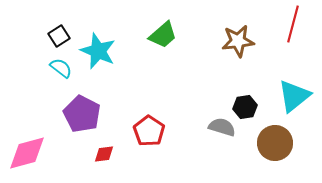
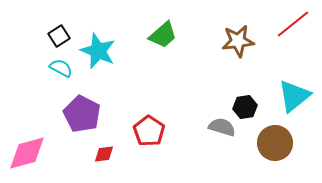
red line: rotated 36 degrees clockwise
cyan semicircle: rotated 10 degrees counterclockwise
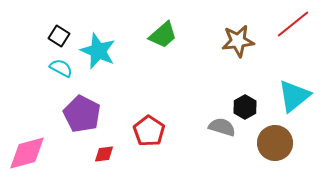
black square: rotated 25 degrees counterclockwise
black hexagon: rotated 20 degrees counterclockwise
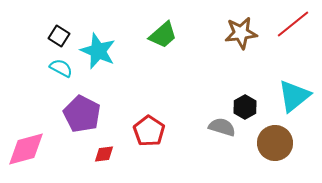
brown star: moved 3 px right, 8 px up
pink diamond: moved 1 px left, 4 px up
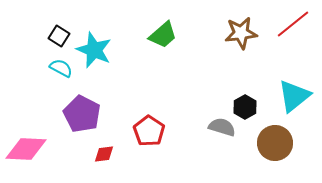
cyan star: moved 4 px left, 1 px up
pink diamond: rotated 18 degrees clockwise
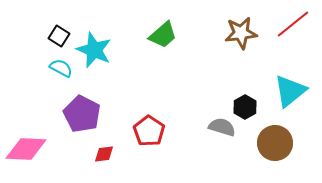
cyan triangle: moved 4 px left, 5 px up
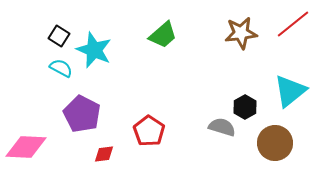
pink diamond: moved 2 px up
